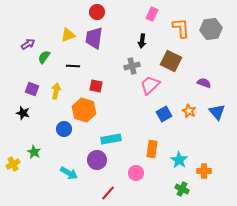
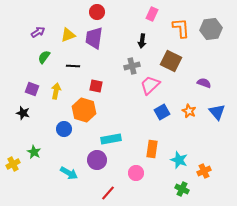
purple arrow: moved 10 px right, 12 px up
blue square: moved 2 px left, 2 px up
cyan star: rotated 12 degrees counterclockwise
orange cross: rotated 24 degrees counterclockwise
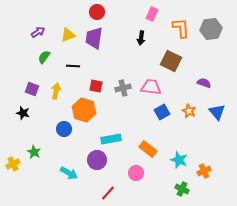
black arrow: moved 1 px left, 3 px up
gray cross: moved 9 px left, 22 px down
pink trapezoid: moved 1 px right, 2 px down; rotated 50 degrees clockwise
orange rectangle: moved 4 px left; rotated 60 degrees counterclockwise
